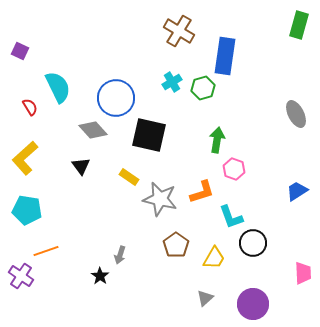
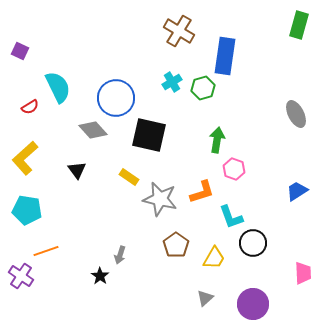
red semicircle: rotated 90 degrees clockwise
black triangle: moved 4 px left, 4 px down
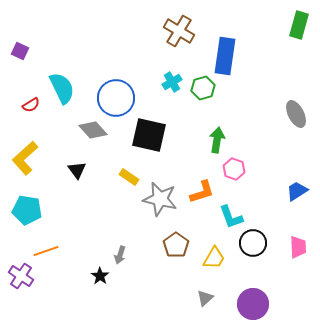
cyan semicircle: moved 4 px right, 1 px down
red semicircle: moved 1 px right, 2 px up
pink trapezoid: moved 5 px left, 26 px up
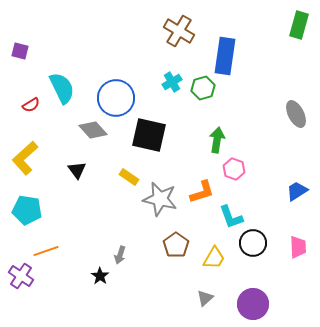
purple square: rotated 12 degrees counterclockwise
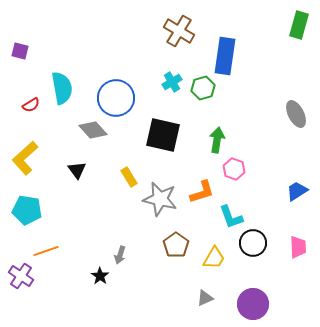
cyan semicircle: rotated 16 degrees clockwise
black square: moved 14 px right
yellow rectangle: rotated 24 degrees clockwise
gray triangle: rotated 18 degrees clockwise
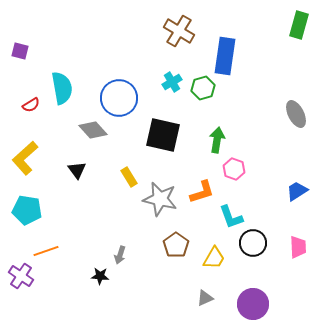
blue circle: moved 3 px right
black star: rotated 30 degrees counterclockwise
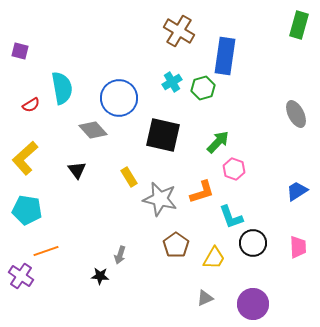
green arrow: moved 1 px right, 2 px down; rotated 35 degrees clockwise
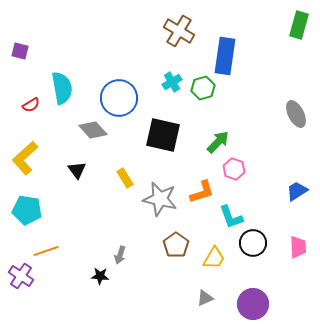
yellow rectangle: moved 4 px left, 1 px down
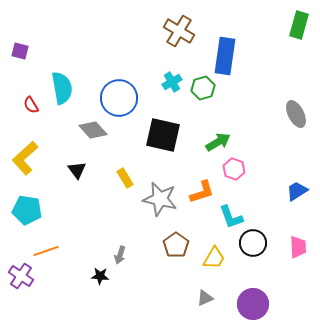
red semicircle: rotated 90 degrees clockwise
green arrow: rotated 15 degrees clockwise
